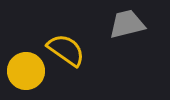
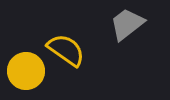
gray trapezoid: rotated 24 degrees counterclockwise
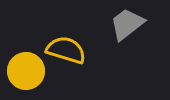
yellow semicircle: rotated 18 degrees counterclockwise
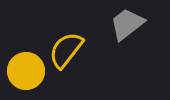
yellow semicircle: rotated 69 degrees counterclockwise
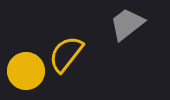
yellow semicircle: moved 4 px down
